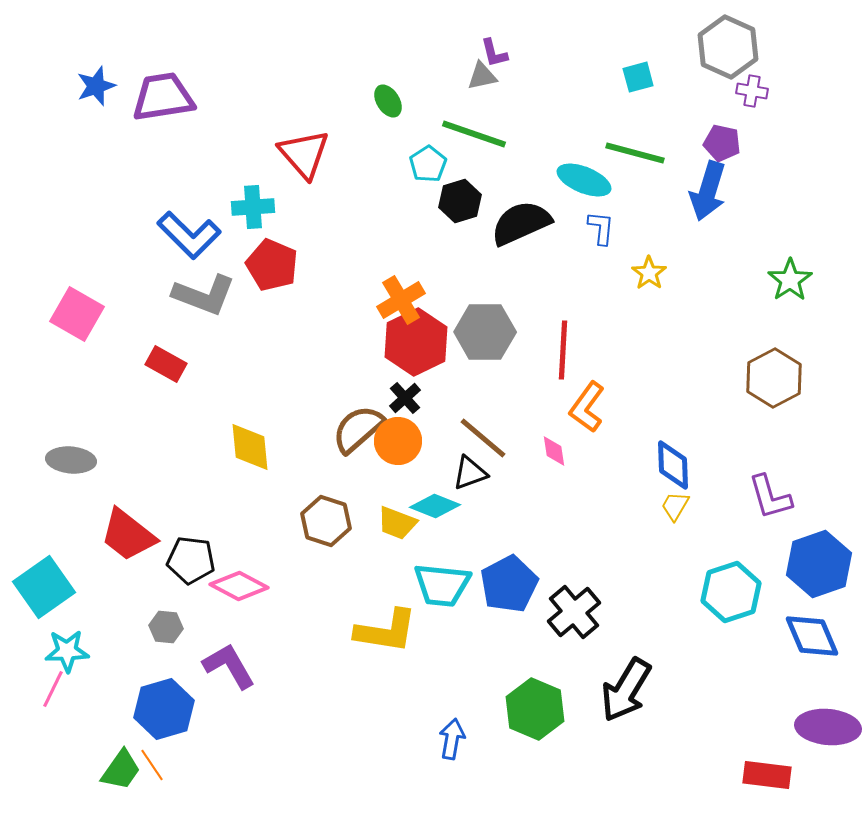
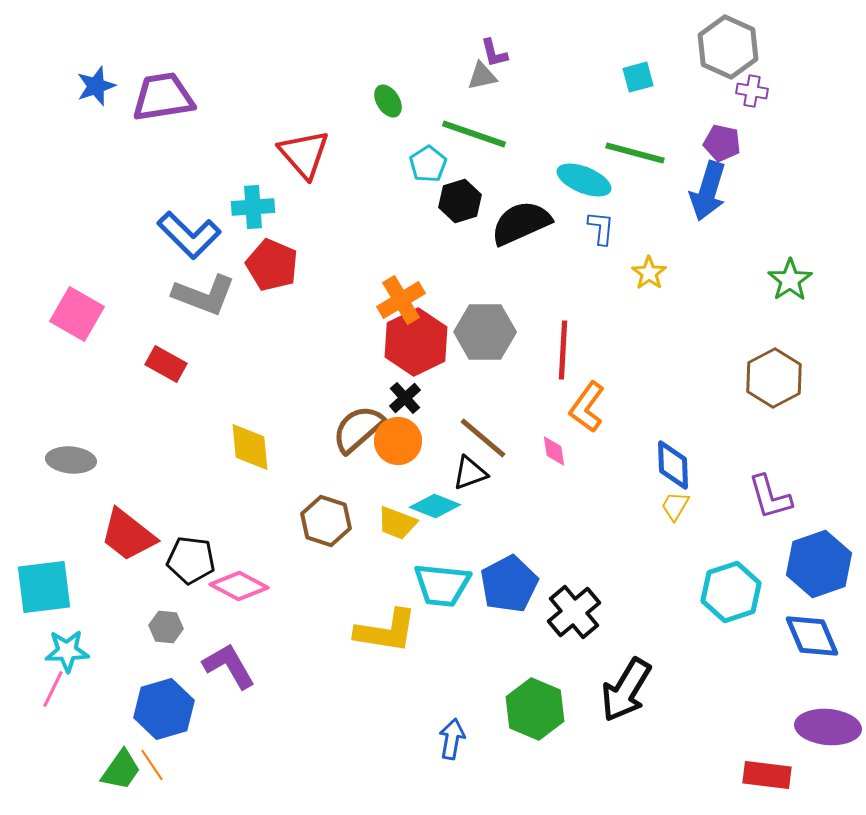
cyan square at (44, 587): rotated 28 degrees clockwise
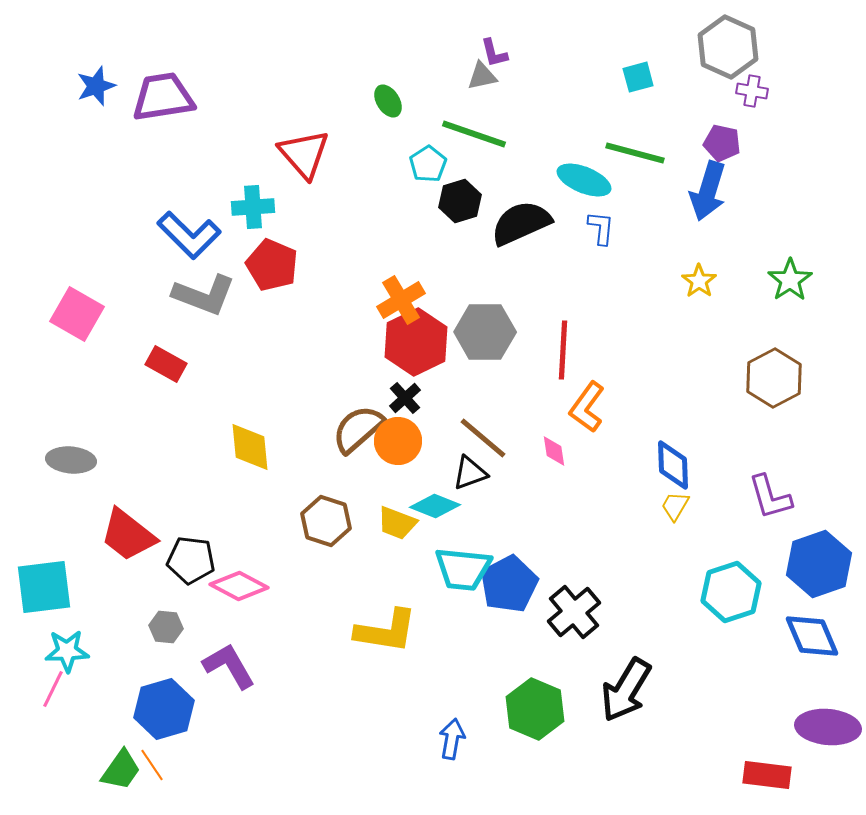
yellow star at (649, 273): moved 50 px right, 8 px down
cyan trapezoid at (442, 585): moved 21 px right, 16 px up
